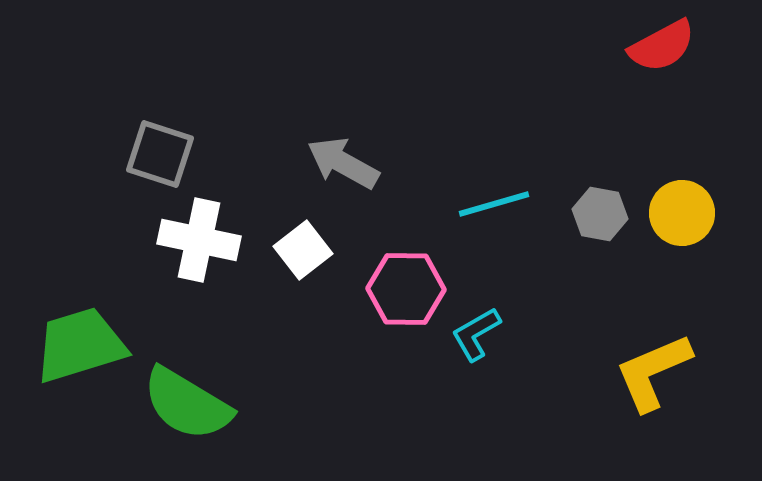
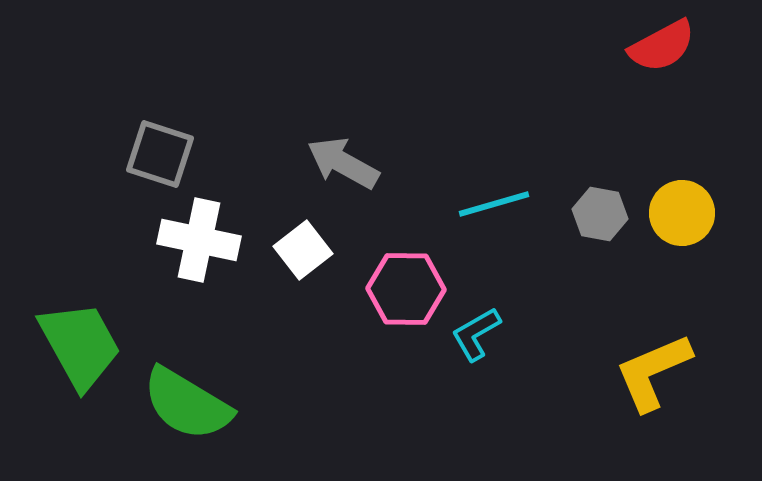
green trapezoid: rotated 78 degrees clockwise
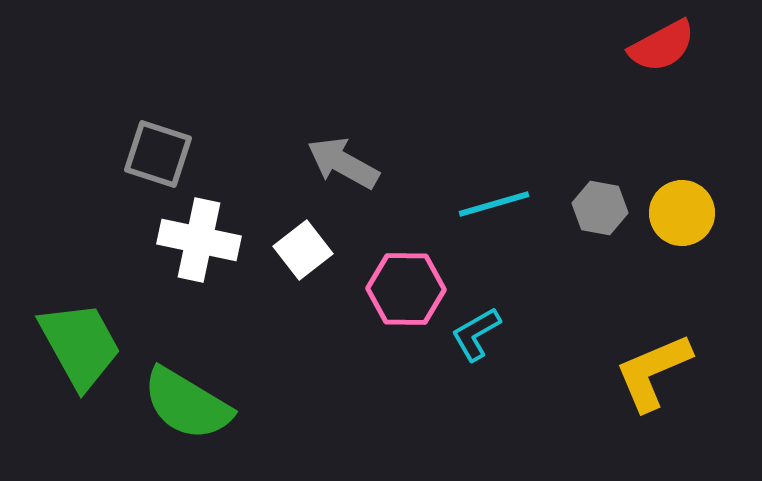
gray square: moved 2 px left
gray hexagon: moved 6 px up
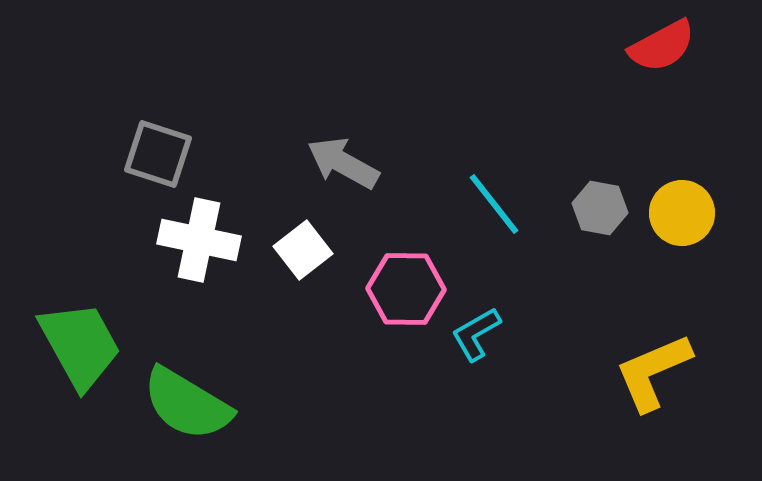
cyan line: rotated 68 degrees clockwise
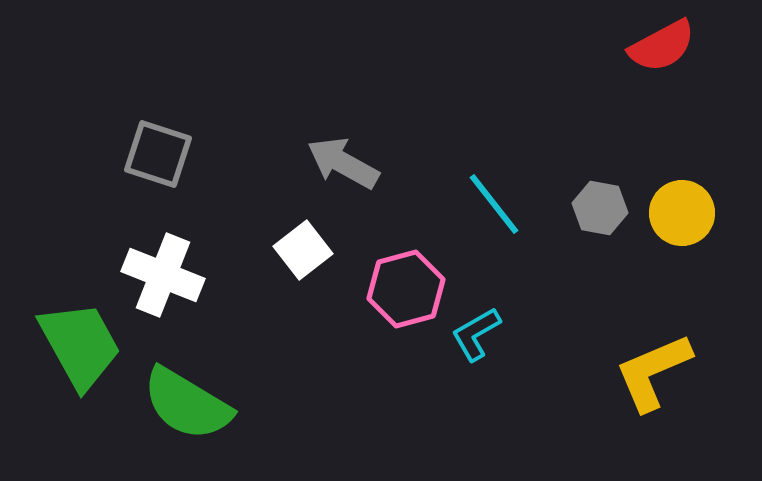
white cross: moved 36 px left, 35 px down; rotated 10 degrees clockwise
pink hexagon: rotated 16 degrees counterclockwise
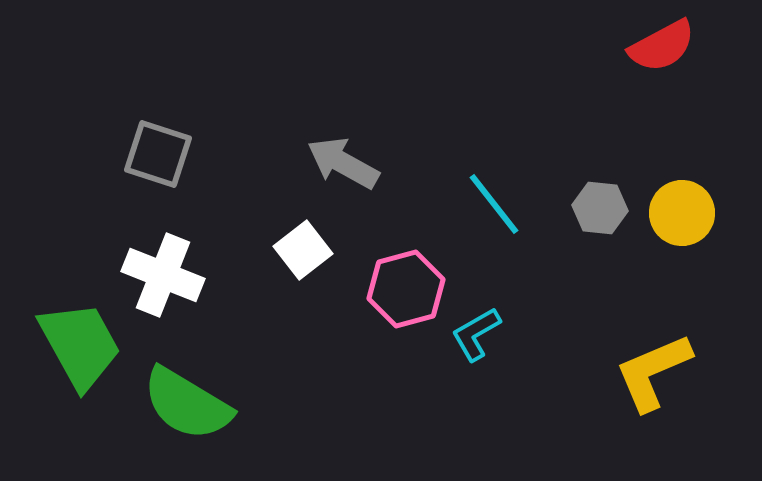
gray hexagon: rotated 4 degrees counterclockwise
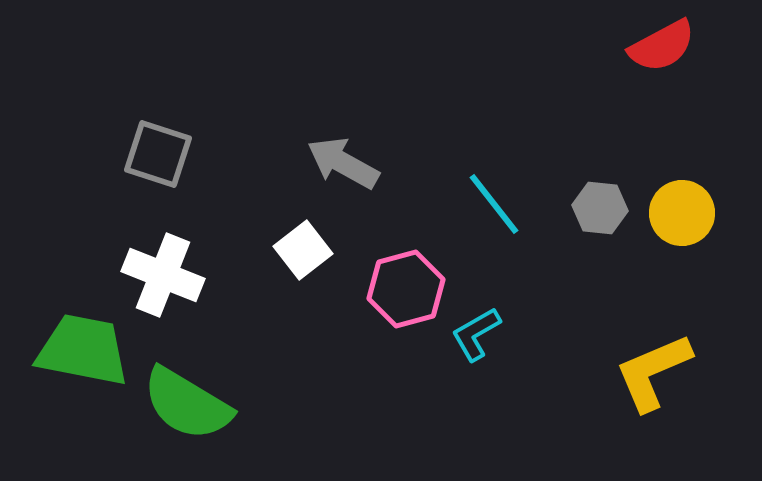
green trapezoid: moved 3 px right, 5 px down; rotated 50 degrees counterclockwise
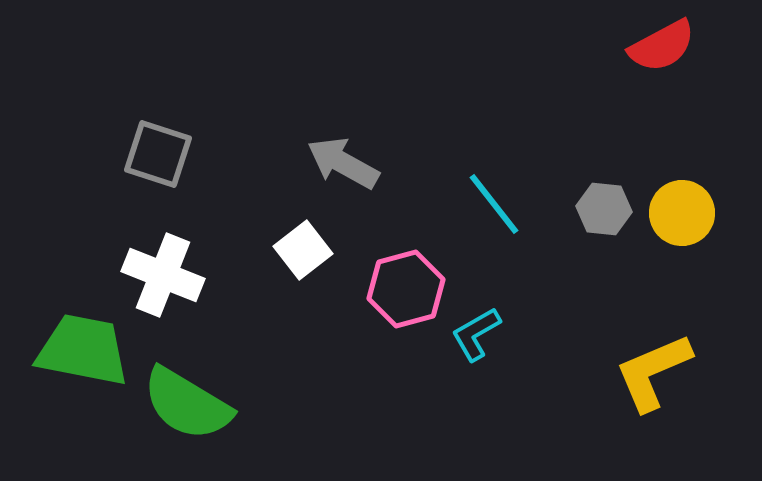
gray hexagon: moved 4 px right, 1 px down
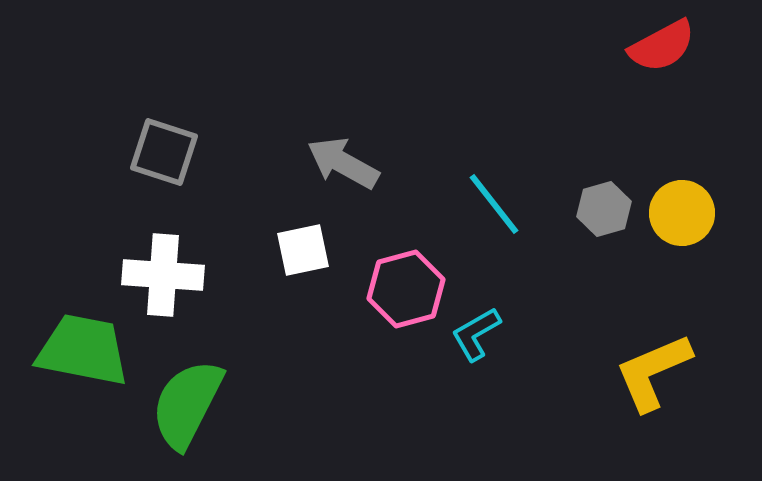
gray square: moved 6 px right, 2 px up
gray hexagon: rotated 22 degrees counterclockwise
white square: rotated 26 degrees clockwise
white cross: rotated 18 degrees counterclockwise
green semicircle: rotated 86 degrees clockwise
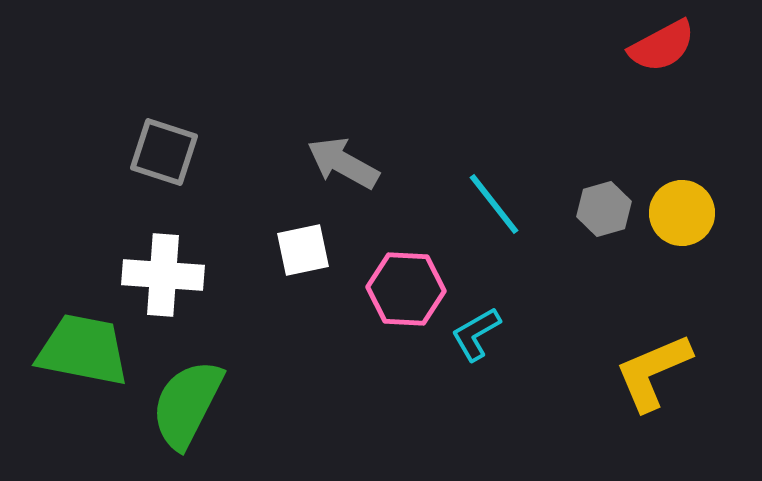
pink hexagon: rotated 18 degrees clockwise
